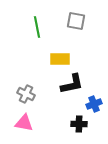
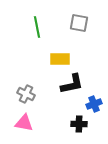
gray square: moved 3 px right, 2 px down
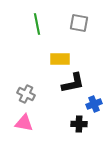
green line: moved 3 px up
black L-shape: moved 1 px right, 1 px up
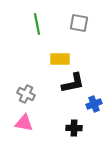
black cross: moved 5 px left, 4 px down
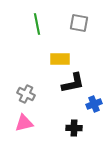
pink triangle: rotated 24 degrees counterclockwise
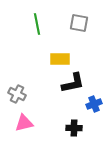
gray cross: moved 9 px left
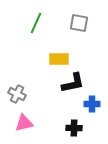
green line: moved 1 px left, 1 px up; rotated 35 degrees clockwise
yellow rectangle: moved 1 px left
blue cross: moved 2 px left; rotated 21 degrees clockwise
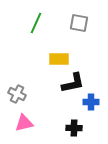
blue cross: moved 1 px left, 2 px up
